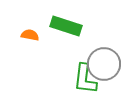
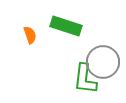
orange semicircle: rotated 60 degrees clockwise
gray circle: moved 1 px left, 2 px up
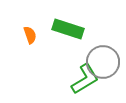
green rectangle: moved 2 px right, 3 px down
green L-shape: rotated 128 degrees counterclockwise
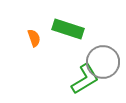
orange semicircle: moved 4 px right, 3 px down
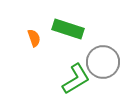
green L-shape: moved 9 px left
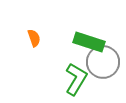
green rectangle: moved 21 px right, 13 px down
green L-shape: rotated 28 degrees counterclockwise
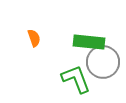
green rectangle: rotated 12 degrees counterclockwise
green L-shape: rotated 52 degrees counterclockwise
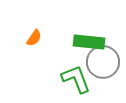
orange semicircle: rotated 54 degrees clockwise
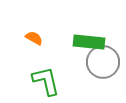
orange semicircle: rotated 96 degrees counterclockwise
green L-shape: moved 30 px left, 2 px down; rotated 8 degrees clockwise
